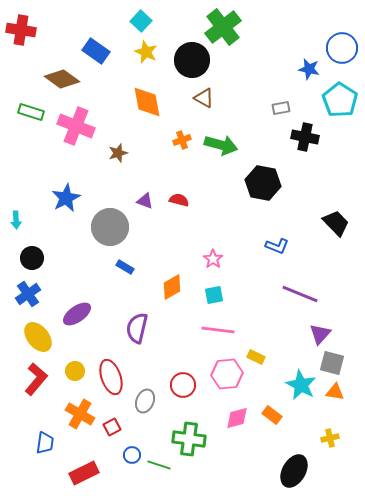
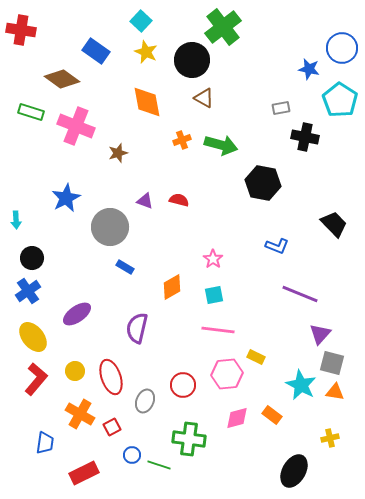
black trapezoid at (336, 223): moved 2 px left, 1 px down
blue cross at (28, 294): moved 3 px up
yellow ellipse at (38, 337): moved 5 px left
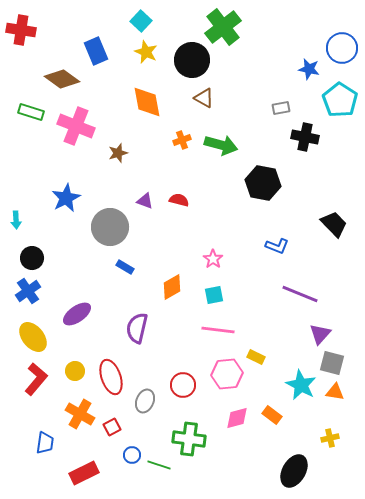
blue rectangle at (96, 51): rotated 32 degrees clockwise
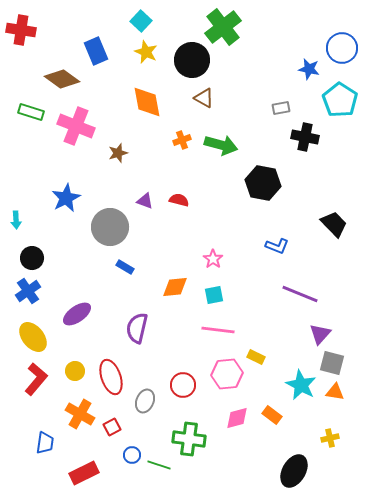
orange diamond at (172, 287): moved 3 px right; rotated 24 degrees clockwise
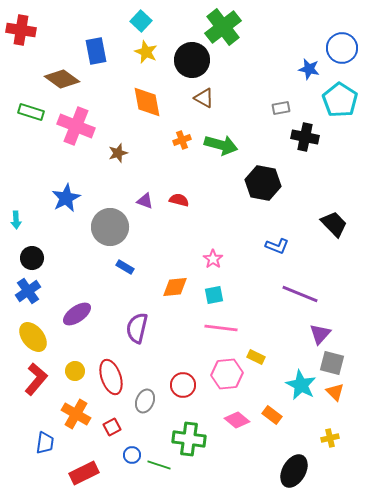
blue rectangle at (96, 51): rotated 12 degrees clockwise
pink line at (218, 330): moved 3 px right, 2 px up
orange triangle at (335, 392): rotated 36 degrees clockwise
orange cross at (80, 414): moved 4 px left
pink diamond at (237, 418): moved 2 px down; rotated 55 degrees clockwise
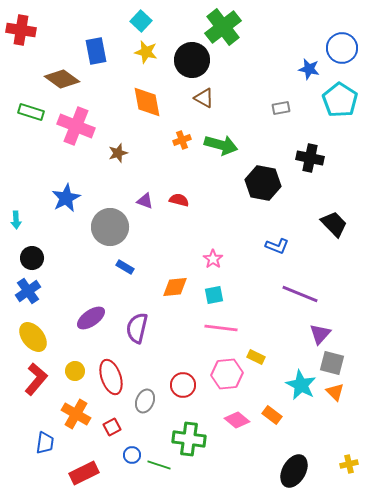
yellow star at (146, 52): rotated 10 degrees counterclockwise
black cross at (305, 137): moved 5 px right, 21 px down
purple ellipse at (77, 314): moved 14 px right, 4 px down
yellow cross at (330, 438): moved 19 px right, 26 px down
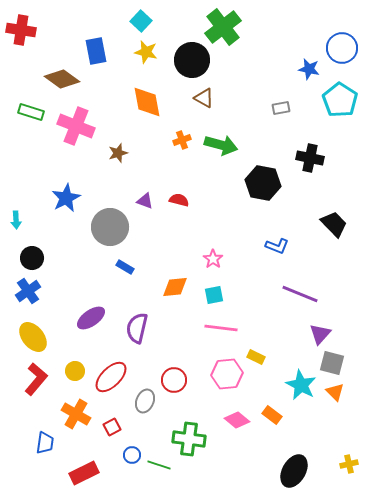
red ellipse at (111, 377): rotated 64 degrees clockwise
red circle at (183, 385): moved 9 px left, 5 px up
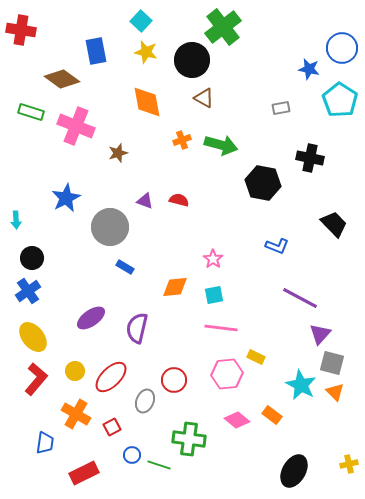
purple line at (300, 294): moved 4 px down; rotated 6 degrees clockwise
